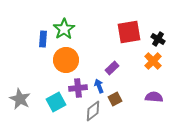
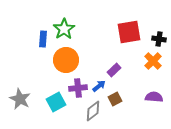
black cross: moved 1 px right; rotated 24 degrees counterclockwise
purple rectangle: moved 2 px right, 2 px down
blue arrow: rotated 72 degrees clockwise
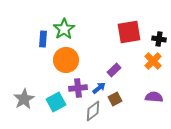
blue arrow: moved 2 px down
gray star: moved 4 px right; rotated 15 degrees clockwise
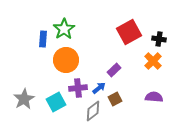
red square: rotated 20 degrees counterclockwise
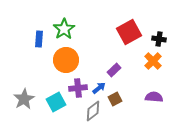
blue rectangle: moved 4 px left
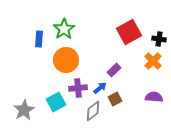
blue arrow: moved 1 px right
gray star: moved 11 px down
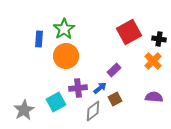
orange circle: moved 4 px up
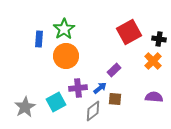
brown square: rotated 32 degrees clockwise
gray star: moved 1 px right, 3 px up
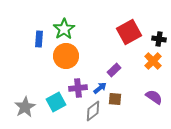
purple semicircle: rotated 30 degrees clockwise
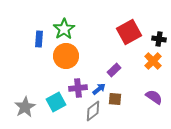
blue arrow: moved 1 px left, 1 px down
